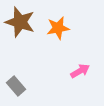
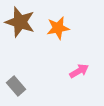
pink arrow: moved 1 px left
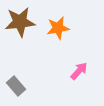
brown star: rotated 24 degrees counterclockwise
pink arrow: rotated 18 degrees counterclockwise
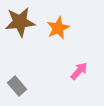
orange star: rotated 15 degrees counterclockwise
gray rectangle: moved 1 px right
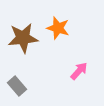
brown star: moved 3 px right, 16 px down
orange star: rotated 30 degrees counterclockwise
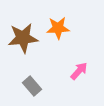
orange star: rotated 20 degrees counterclockwise
gray rectangle: moved 15 px right
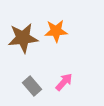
orange star: moved 2 px left, 3 px down
pink arrow: moved 15 px left, 11 px down
